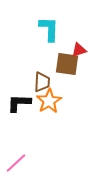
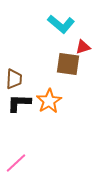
cyan L-shape: moved 12 px right, 5 px up; rotated 128 degrees clockwise
red triangle: moved 4 px right, 3 px up
brown square: moved 1 px right
brown trapezoid: moved 28 px left, 3 px up
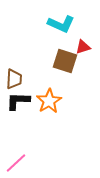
cyan L-shape: rotated 16 degrees counterclockwise
brown square: moved 3 px left, 3 px up; rotated 10 degrees clockwise
black L-shape: moved 1 px left, 2 px up
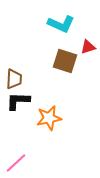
red triangle: moved 5 px right
orange star: moved 17 px down; rotated 20 degrees clockwise
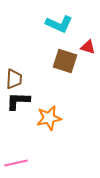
cyan L-shape: moved 2 px left
red triangle: rotated 35 degrees clockwise
pink line: rotated 30 degrees clockwise
